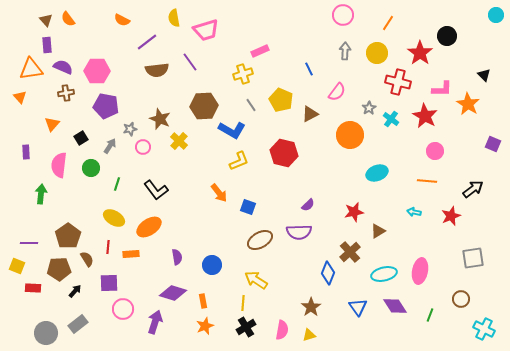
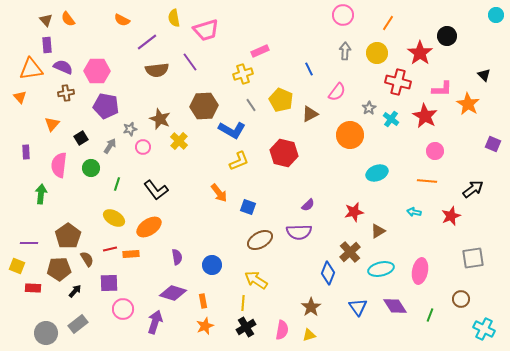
red line at (108, 247): moved 2 px right, 2 px down; rotated 72 degrees clockwise
cyan ellipse at (384, 274): moved 3 px left, 5 px up
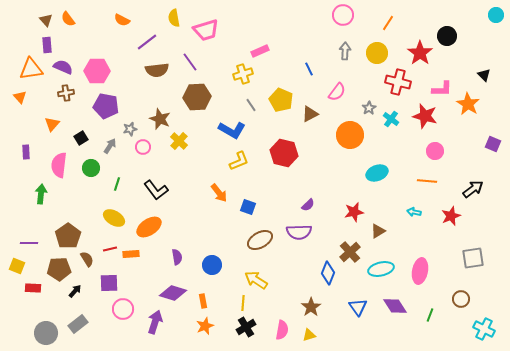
brown hexagon at (204, 106): moved 7 px left, 9 px up
red star at (425, 116): rotated 15 degrees counterclockwise
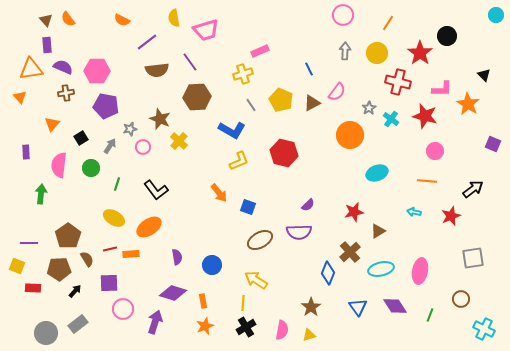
brown triangle at (310, 114): moved 2 px right, 11 px up
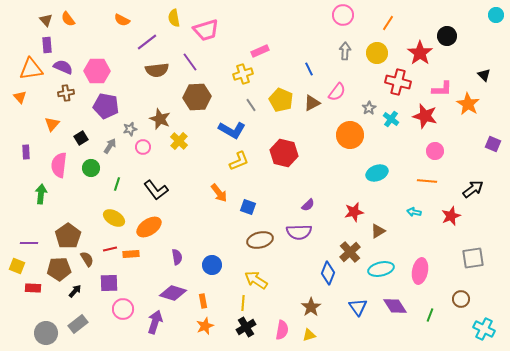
brown ellipse at (260, 240): rotated 15 degrees clockwise
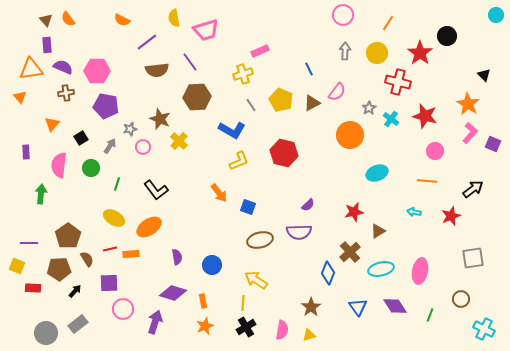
pink L-shape at (442, 89): moved 28 px right, 44 px down; rotated 50 degrees counterclockwise
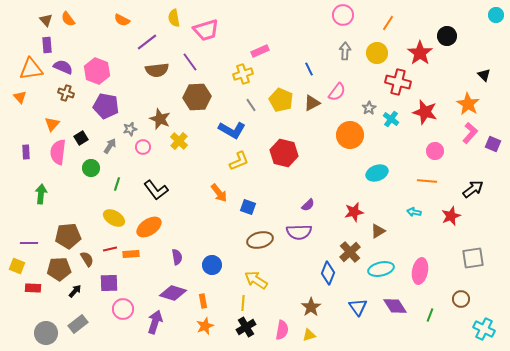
pink hexagon at (97, 71): rotated 20 degrees clockwise
brown cross at (66, 93): rotated 28 degrees clockwise
red star at (425, 116): moved 4 px up
pink semicircle at (59, 165): moved 1 px left, 13 px up
brown pentagon at (68, 236): rotated 30 degrees clockwise
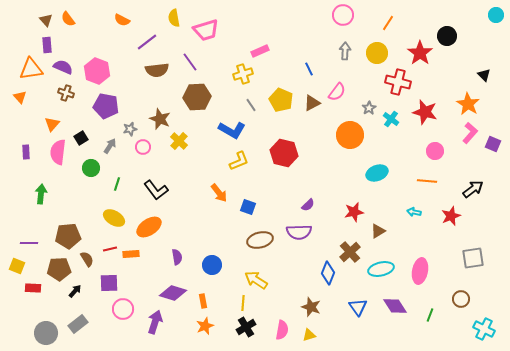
brown star at (311, 307): rotated 18 degrees counterclockwise
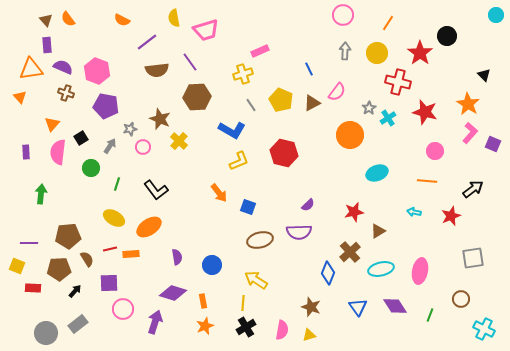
cyan cross at (391, 119): moved 3 px left, 1 px up; rotated 21 degrees clockwise
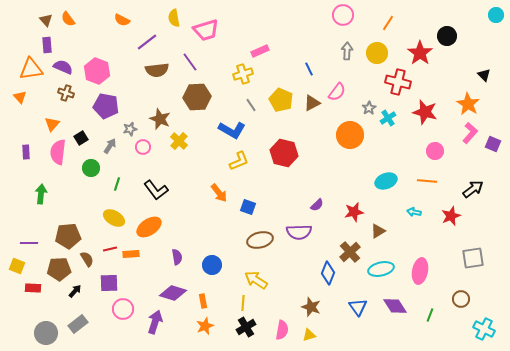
gray arrow at (345, 51): moved 2 px right
cyan ellipse at (377, 173): moved 9 px right, 8 px down
purple semicircle at (308, 205): moved 9 px right
